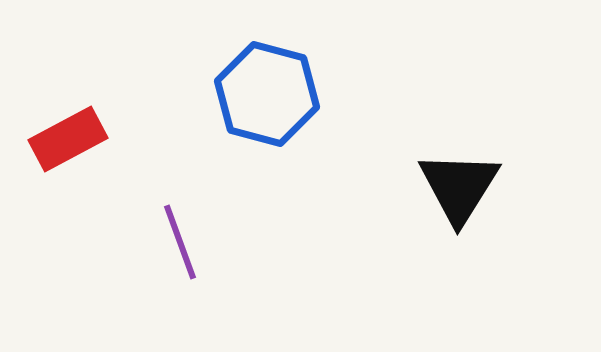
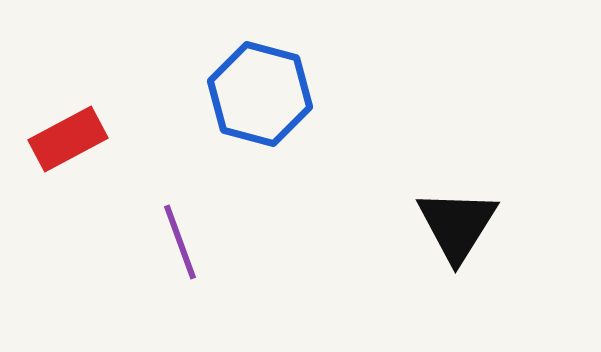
blue hexagon: moved 7 px left
black triangle: moved 2 px left, 38 px down
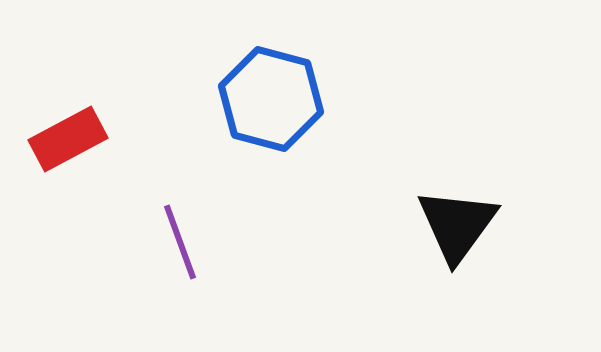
blue hexagon: moved 11 px right, 5 px down
black triangle: rotated 4 degrees clockwise
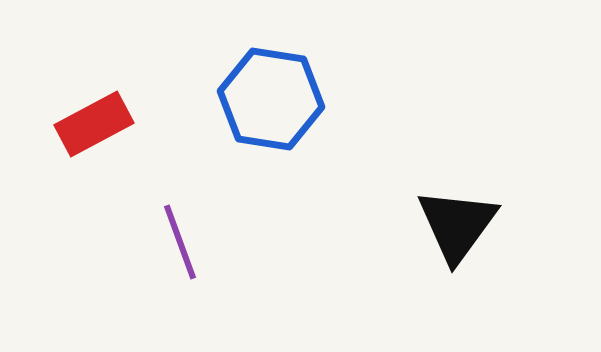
blue hexagon: rotated 6 degrees counterclockwise
red rectangle: moved 26 px right, 15 px up
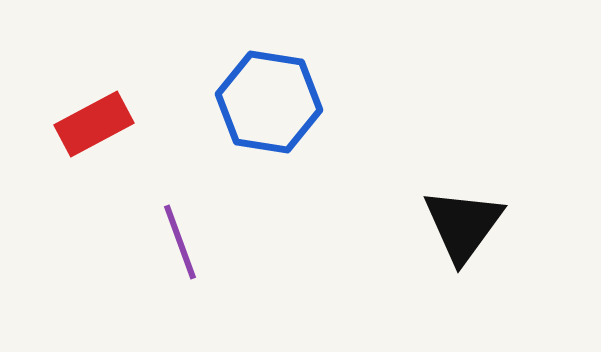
blue hexagon: moved 2 px left, 3 px down
black triangle: moved 6 px right
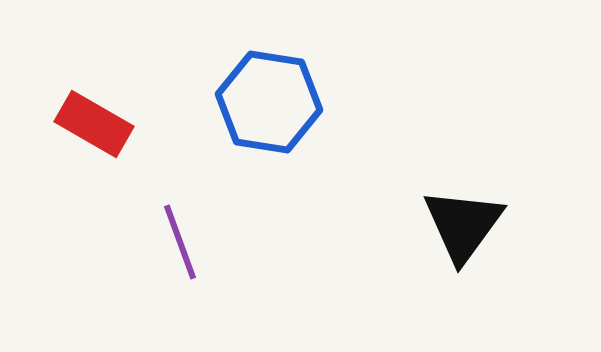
red rectangle: rotated 58 degrees clockwise
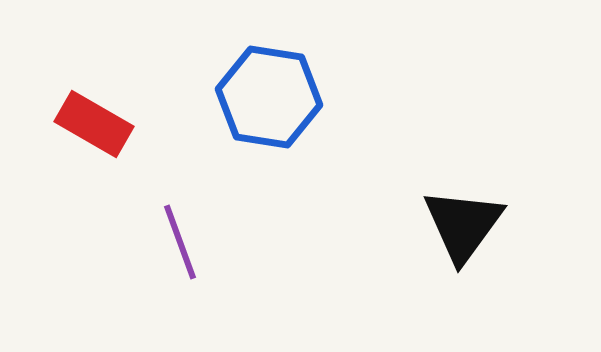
blue hexagon: moved 5 px up
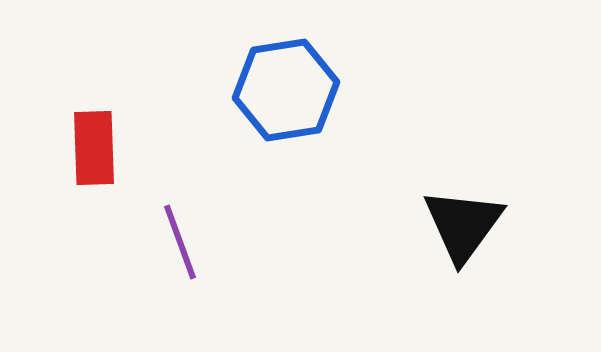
blue hexagon: moved 17 px right, 7 px up; rotated 18 degrees counterclockwise
red rectangle: moved 24 px down; rotated 58 degrees clockwise
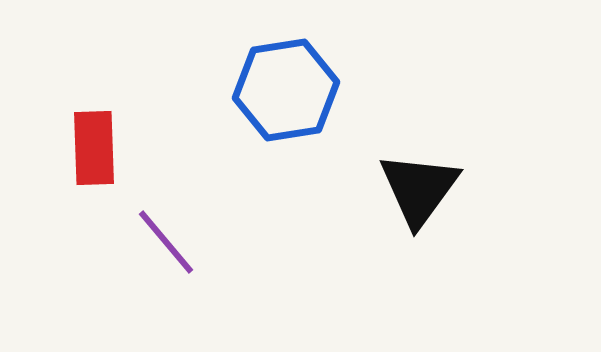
black triangle: moved 44 px left, 36 px up
purple line: moved 14 px left; rotated 20 degrees counterclockwise
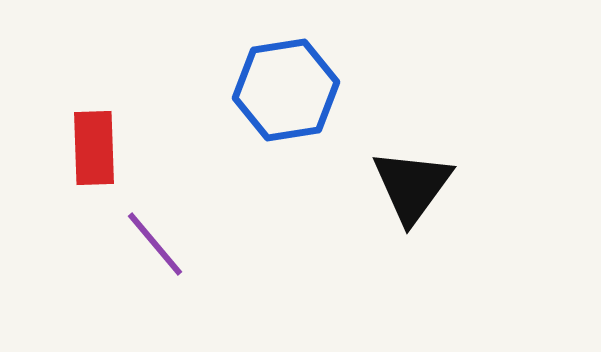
black triangle: moved 7 px left, 3 px up
purple line: moved 11 px left, 2 px down
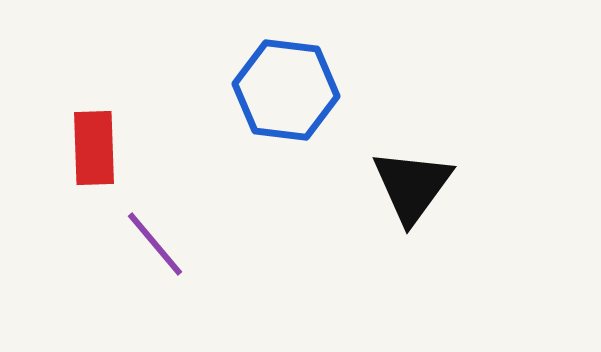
blue hexagon: rotated 16 degrees clockwise
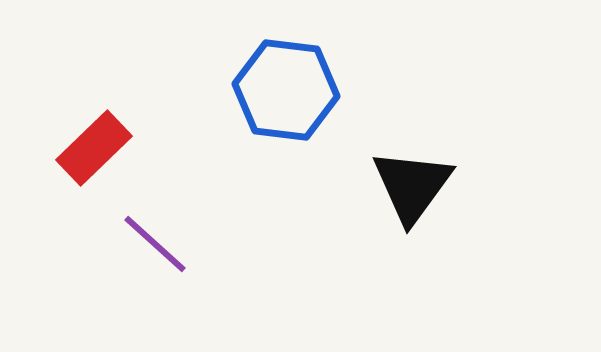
red rectangle: rotated 48 degrees clockwise
purple line: rotated 8 degrees counterclockwise
